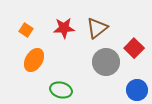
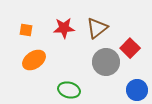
orange square: rotated 24 degrees counterclockwise
red square: moved 4 px left
orange ellipse: rotated 25 degrees clockwise
green ellipse: moved 8 px right
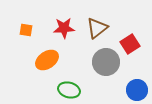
red square: moved 4 px up; rotated 12 degrees clockwise
orange ellipse: moved 13 px right
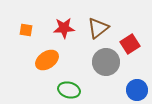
brown triangle: moved 1 px right
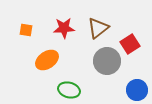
gray circle: moved 1 px right, 1 px up
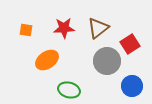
blue circle: moved 5 px left, 4 px up
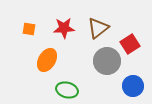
orange square: moved 3 px right, 1 px up
orange ellipse: rotated 25 degrees counterclockwise
blue circle: moved 1 px right
green ellipse: moved 2 px left
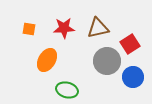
brown triangle: rotated 25 degrees clockwise
blue circle: moved 9 px up
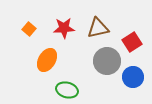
orange square: rotated 32 degrees clockwise
red square: moved 2 px right, 2 px up
